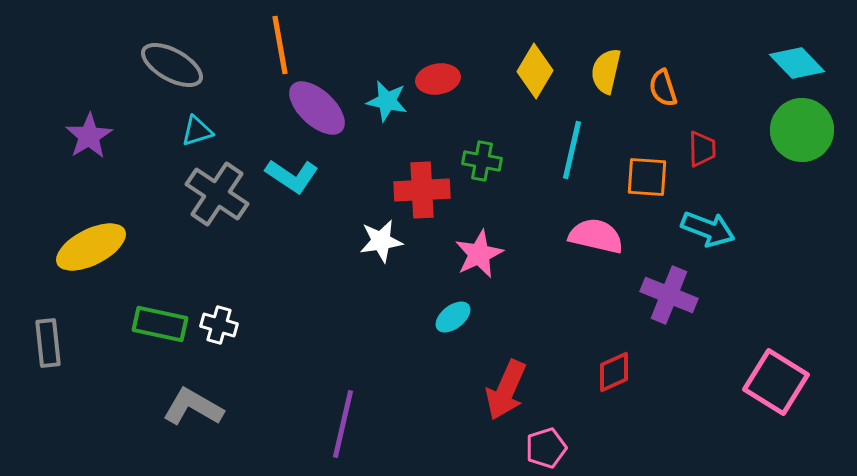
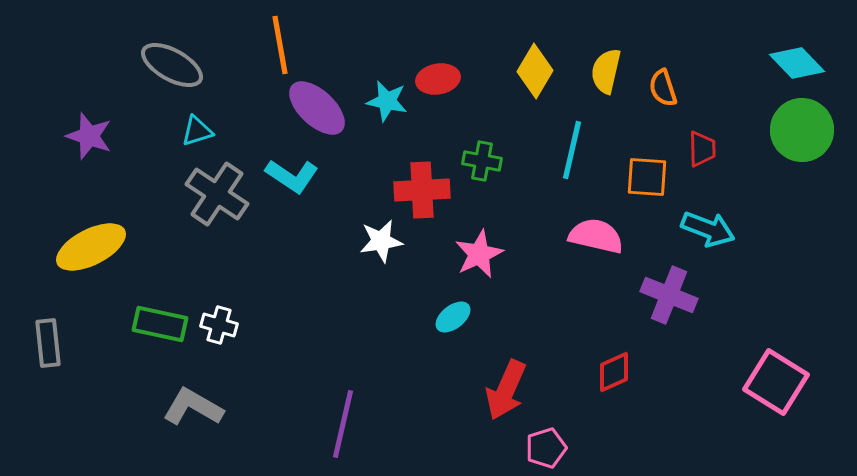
purple star: rotated 21 degrees counterclockwise
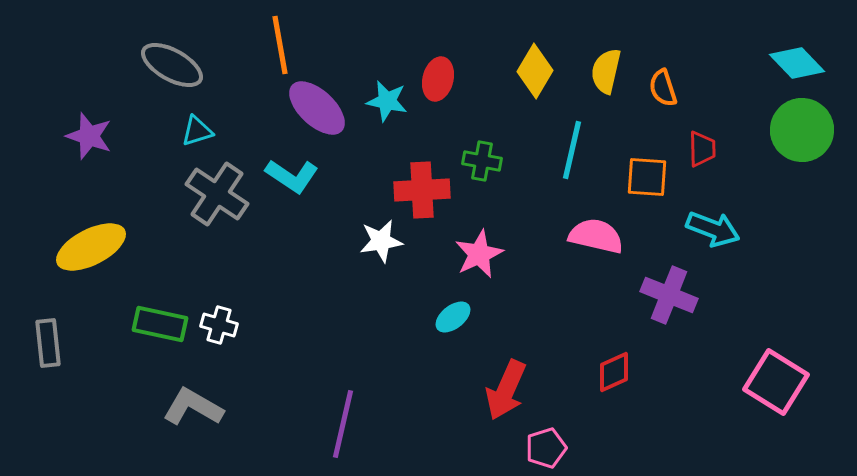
red ellipse: rotated 66 degrees counterclockwise
cyan arrow: moved 5 px right
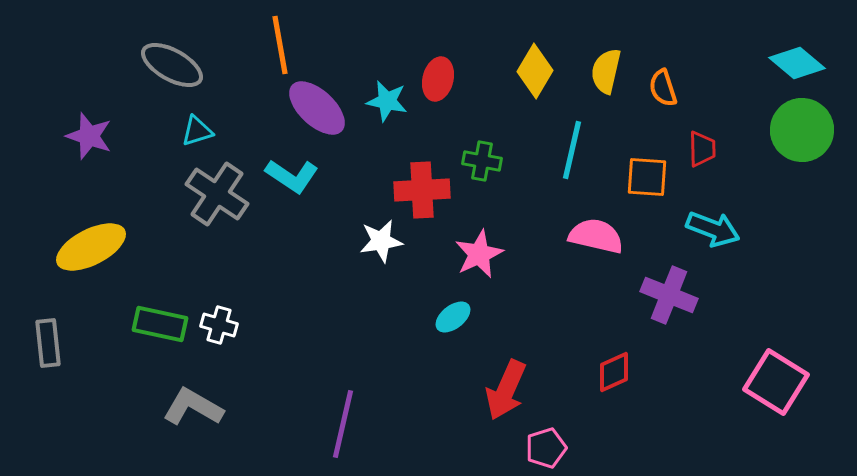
cyan diamond: rotated 6 degrees counterclockwise
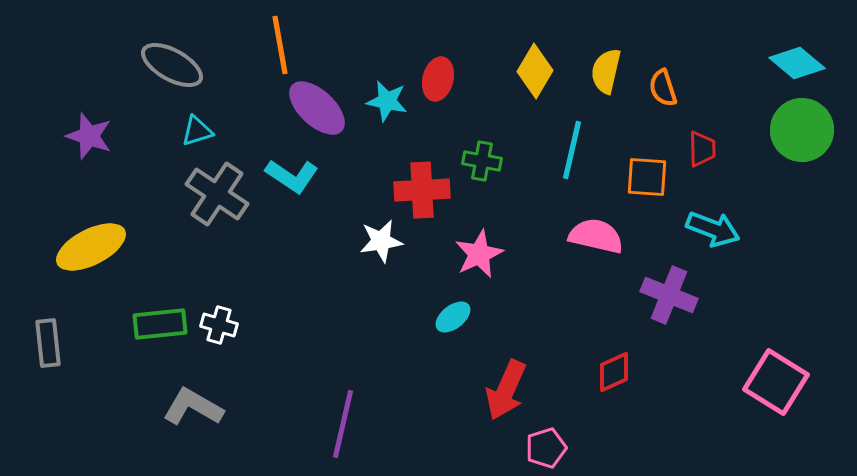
green rectangle: rotated 18 degrees counterclockwise
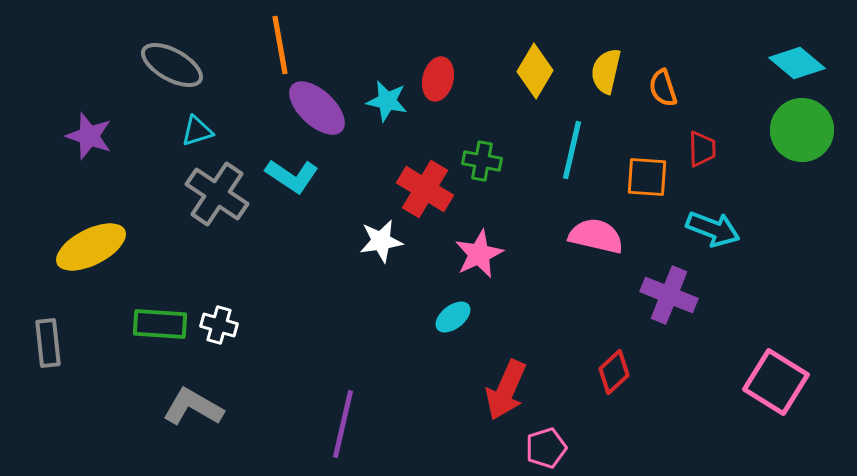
red cross: moved 3 px right, 1 px up; rotated 34 degrees clockwise
green rectangle: rotated 10 degrees clockwise
red diamond: rotated 18 degrees counterclockwise
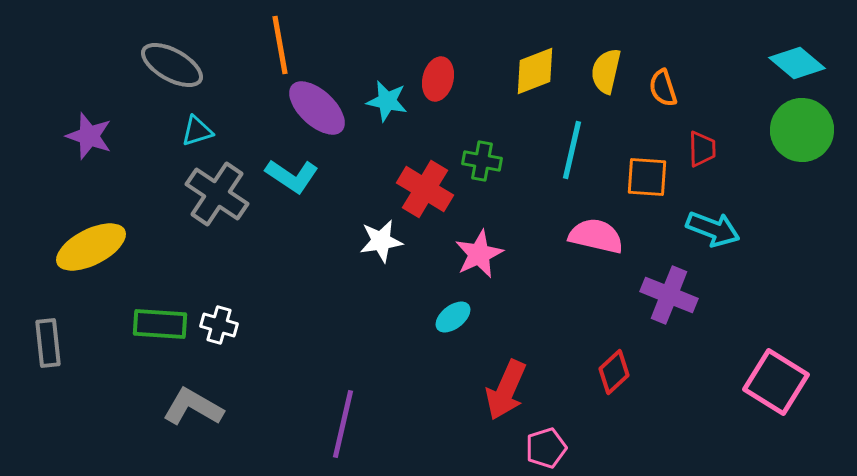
yellow diamond: rotated 38 degrees clockwise
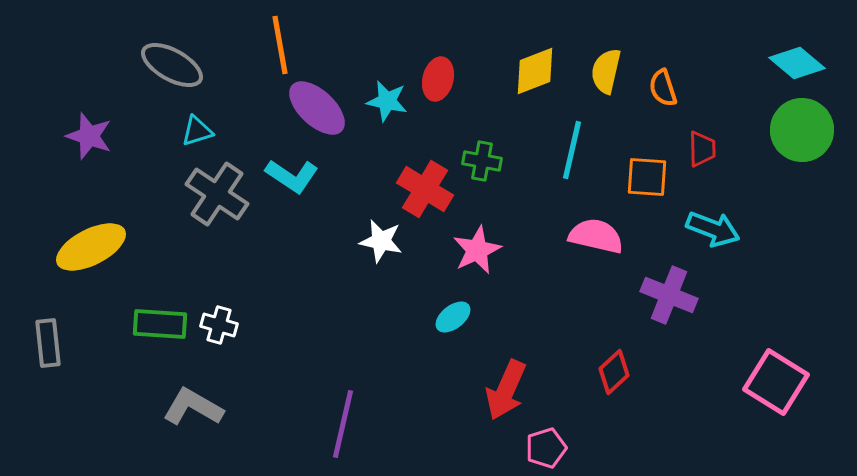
white star: rotated 21 degrees clockwise
pink star: moved 2 px left, 4 px up
